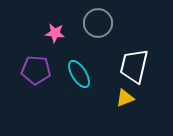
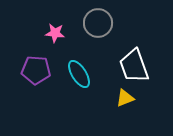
white trapezoid: rotated 33 degrees counterclockwise
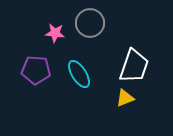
gray circle: moved 8 px left
white trapezoid: rotated 141 degrees counterclockwise
